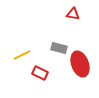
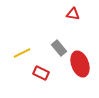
gray rectangle: rotated 35 degrees clockwise
yellow line: moved 2 px up
red rectangle: moved 1 px right
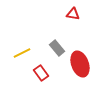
gray rectangle: moved 2 px left
red rectangle: rotated 28 degrees clockwise
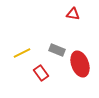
gray rectangle: moved 2 px down; rotated 28 degrees counterclockwise
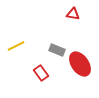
yellow line: moved 6 px left, 7 px up
red ellipse: rotated 15 degrees counterclockwise
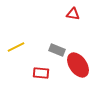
yellow line: moved 1 px down
red ellipse: moved 2 px left, 1 px down
red rectangle: rotated 49 degrees counterclockwise
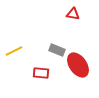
yellow line: moved 2 px left, 4 px down
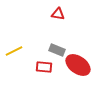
red triangle: moved 15 px left
red ellipse: rotated 20 degrees counterclockwise
red rectangle: moved 3 px right, 6 px up
